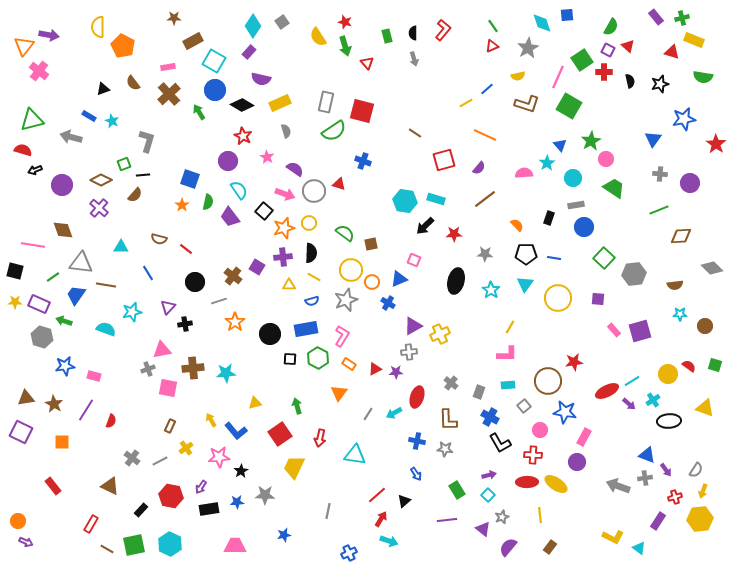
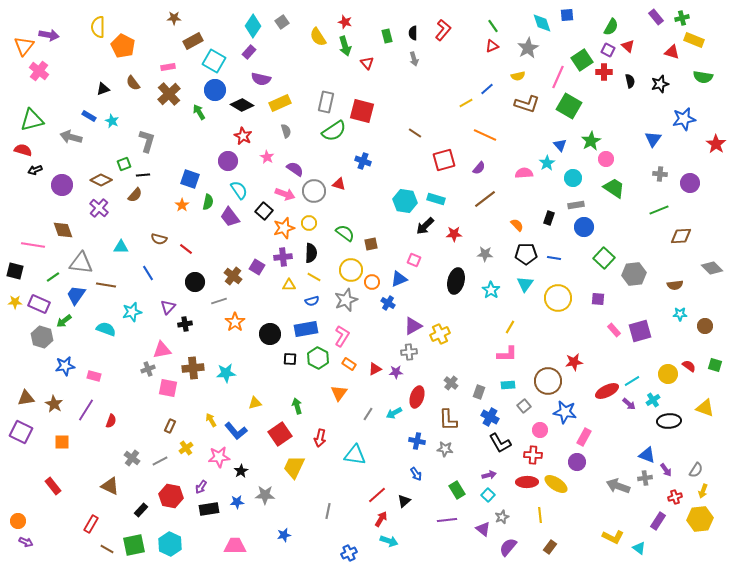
green arrow at (64, 321): rotated 56 degrees counterclockwise
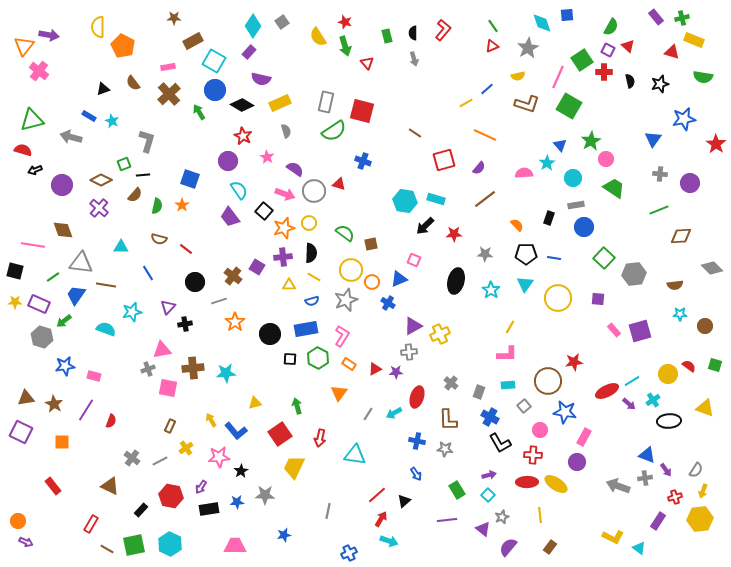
green semicircle at (208, 202): moved 51 px left, 4 px down
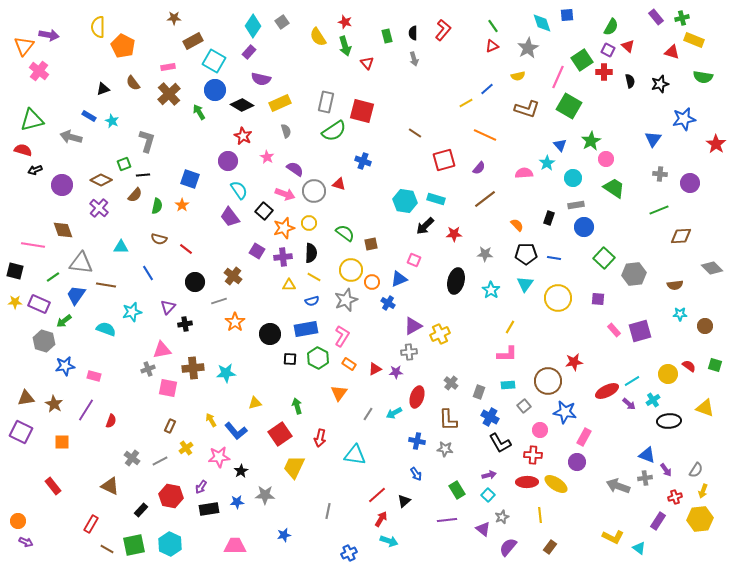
brown L-shape at (527, 104): moved 5 px down
purple square at (257, 267): moved 16 px up
gray hexagon at (42, 337): moved 2 px right, 4 px down
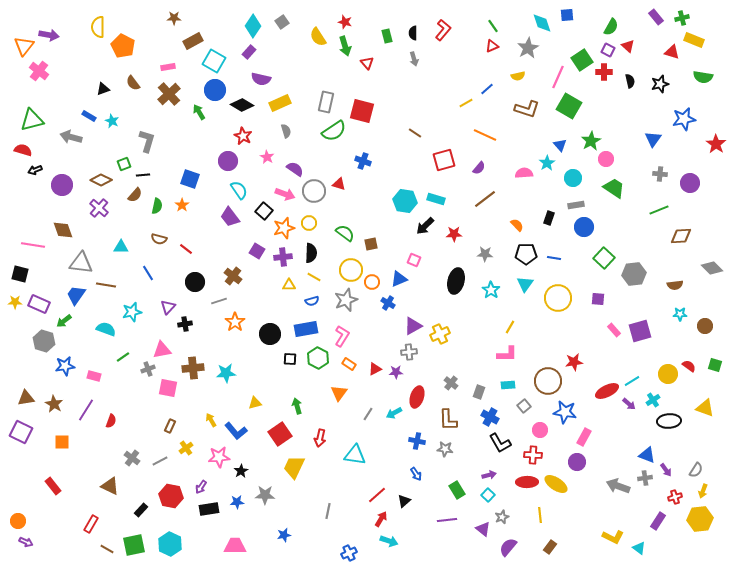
black square at (15, 271): moved 5 px right, 3 px down
green line at (53, 277): moved 70 px right, 80 px down
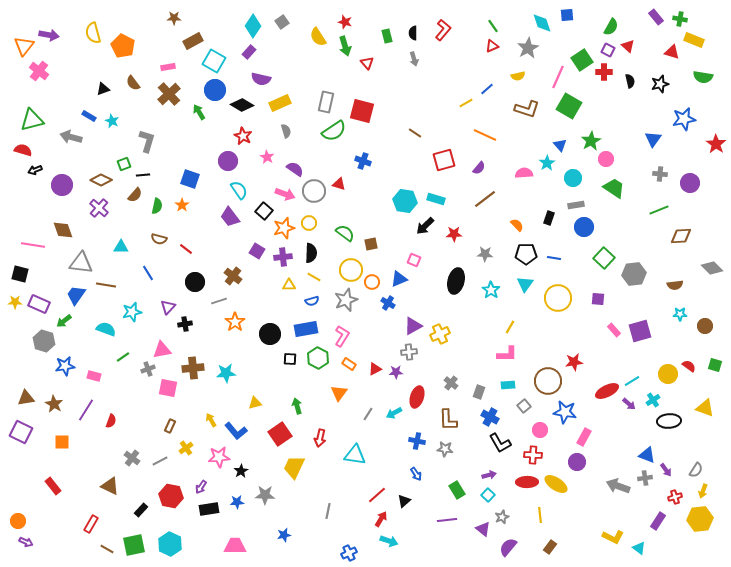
green cross at (682, 18): moved 2 px left, 1 px down; rotated 24 degrees clockwise
yellow semicircle at (98, 27): moved 5 px left, 6 px down; rotated 15 degrees counterclockwise
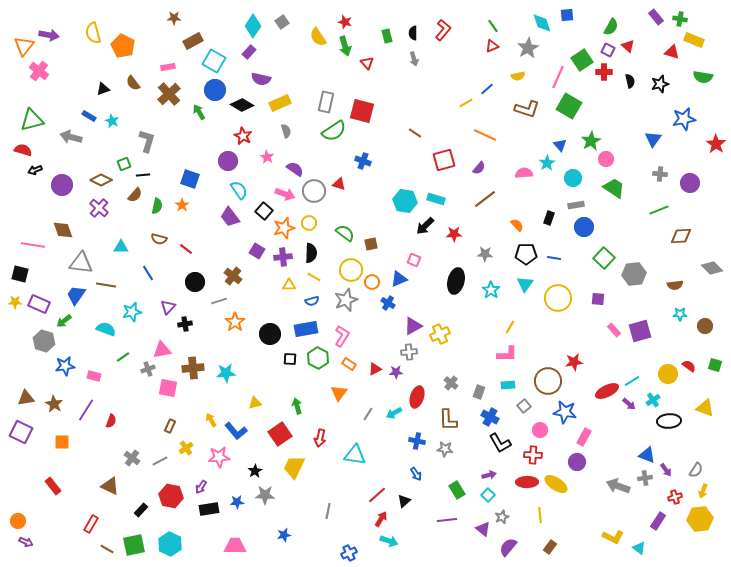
black star at (241, 471): moved 14 px right
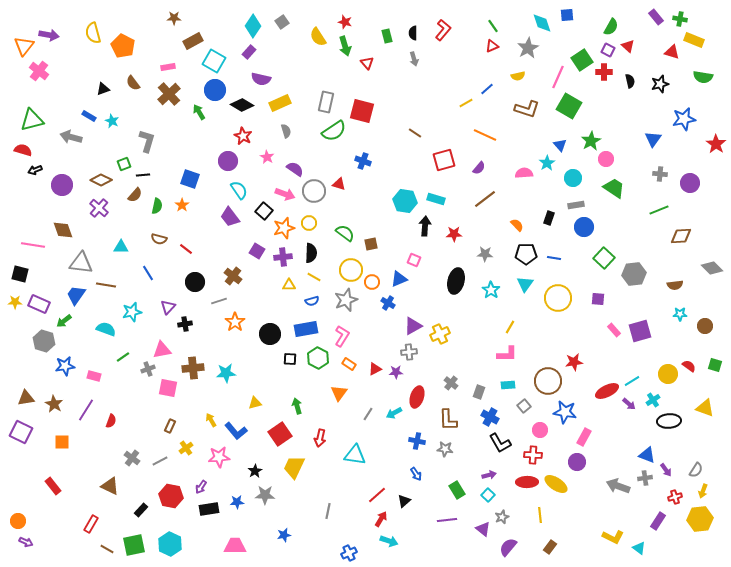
black arrow at (425, 226): rotated 138 degrees clockwise
